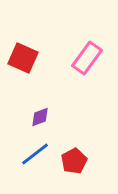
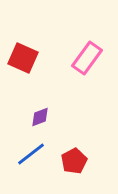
blue line: moved 4 px left
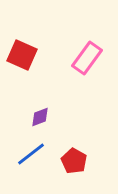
red square: moved 1 px left, 3 px up
red pentagon: rotated 15 degrees counterclockwise
